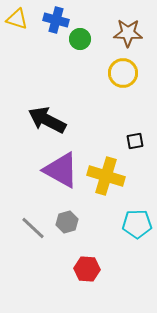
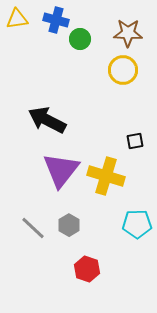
yellow triangle: rotated 25 degrees counterclockwise
yellow circle: moved 3 px up
purple triangle: rotated 39 degrees clockwise
gray hexagon: moved 2 px right, 3 px down; rotated 15 degrees counterclockwise
red hexagon: rotated 15 degrees clockwise
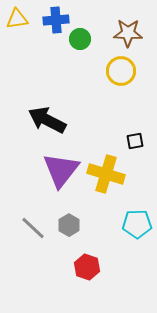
blue cross: rotated 20 degrees counterclockwise
yellow circle: moved 2 px left, 1 px down
yellow cross: moved 2 px up
red hexagon: moved 2 px up
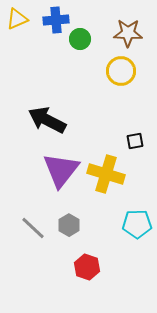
yellow triangle: rotated 15 degrees counterclockwise
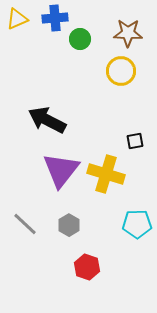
blue cross: moved 1 px left, 2 px up
gray line: moved 8 px left, 4 px up
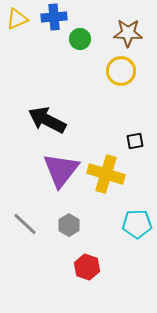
blue cross: moved 1 px left, 1 px up
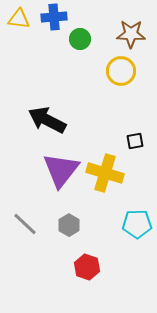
yellow triangle: moved 2 px right; rotated 30 degrees clockwise
brown star: moved 3 px right, 1 px down
yellow cross: moved 1 px left, 1 px up
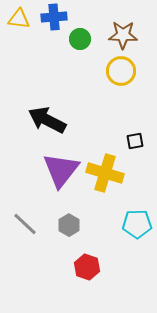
brown star: moved 8 px left, 1 px down
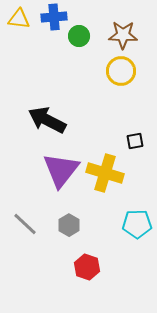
green circle: moved 1 px left, 3 px up
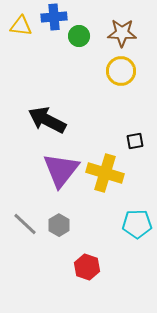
yellow triangle: moved 2 px right, 7 px down
brown star: moved 1 px left, 2 px up
gray hexagon: moved 10 px left
